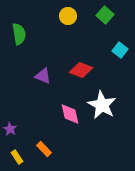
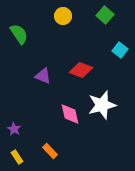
yellow circle: moved 5 px left
green semicircle: rotated 25 degrees counterclockwise
white star: rotated 28 degrees clockwise
purple star: moved 4 px right
orange rectangle: moved 6 px right, 2 px down
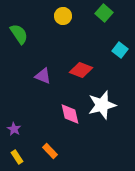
green square: moved 1 px left, 2 px up
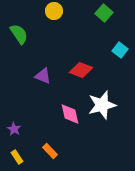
yellow circle: moved 9 px left, 5 px up
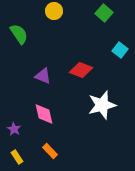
pink diamond: moved 26 px left
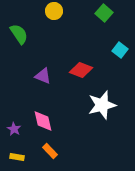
pink diamond: moved 1 px left, 7 px down
yellow rectangle: rotated 48 degrees counterclockwise
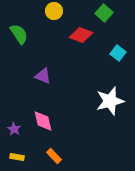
cyan square: moved 2 px left, 3 px down
red diamond: moved 35 px up
white star: moved 8 px right, 4 px up
orange rectangle: moved 4 px right, 5 px down
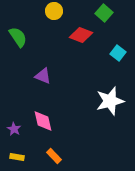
green semicircle: moved 1 px left, 3 px down
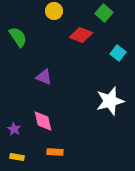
purple triangle: moved 1 px right, 1 px down
orange rectangle: moved 1 px right, 4 px up; rotated 42 degrees counterclockwise
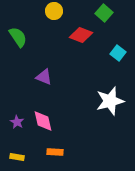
purple star: moved 3 px right, 7 px up
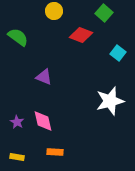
green semicircle: rotated 20 degrees counterclockwise
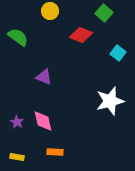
yellow circle: moved 4 px left
